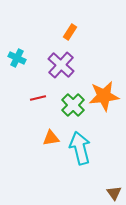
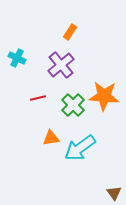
purple cross: rotated 8 degrees clockwise
orange star: rotated 12 degrees clockwise
cyan arrow: rotated 112 degrees counterclockwise
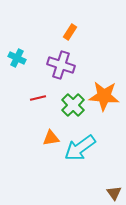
purple cross: rotated 32 degrees counterclockwise
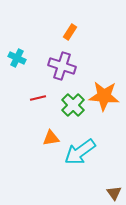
purple cross: moved 1 px right, 1 px down
cyan arrow: moved 4 px down
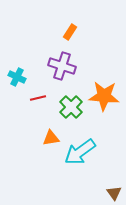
cyan cross: moved 19 px down
green cross: moved 2 px left, 2 px down
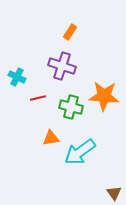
green cross: rotated 30 degrees counterclockwise
